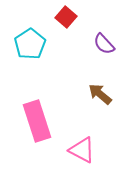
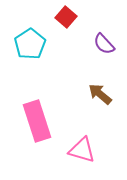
pink triangle: rotated 12 degrees counterclockwise
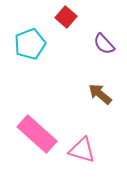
cyan pentagon: rotated 12 degrees clockwise
pink rectangle: moved 13 px down; rotated 30 degrees counterclockwise
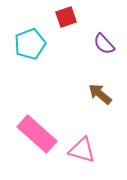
red square: rotated 30 degrees clockwise
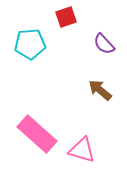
cyan pentagon: rotated 16 degrees clockwise
brown arrow: moved 4 px up
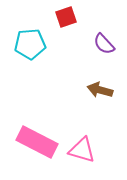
brown arrow: rotated 25 degrees counterclockwise
pink rectangle: moved 8 px down; rotated 15 degrees counterclockwise
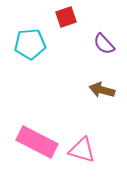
brown arrow: moved 2 px right
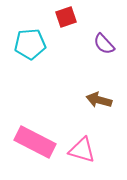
brown arrow: moved 3 px left, 10 px down
pink rectangle: moved 2 px left
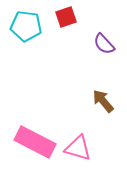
cyan pentagon: moved 4 px left, 18 px up; rotated 12 degrees clockwise
brown arrow: moved 4 px right, 1 px down; rotated 35 degrees clockwise
pink triangle: moved 4 px left, 2 px up
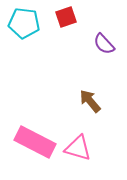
cyan pentagon: moved 2 px left, 3 px up
brown arrow: moved 13 px left
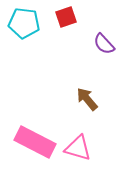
brown arrow: moved 3 px left, 2 px up
